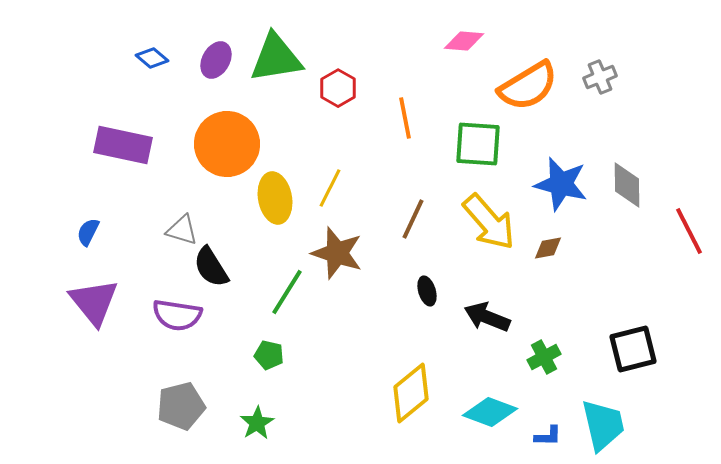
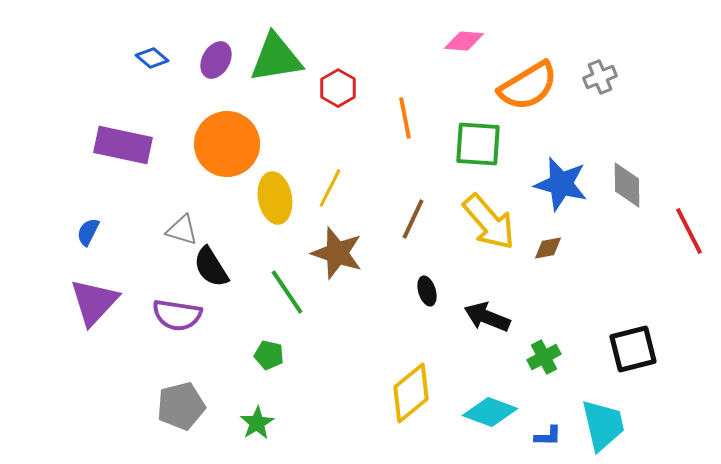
green line: rotated 66 degrees counterclockwise
purple triangle: rotated 22 degrees clockwise
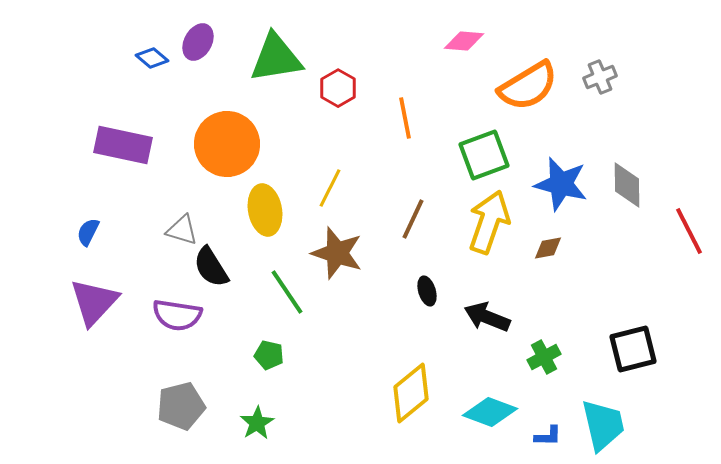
purple ellipse: moved 18 px left, 18 px up
green square: moved 6 px right, 11 px down; rotated 24 degrees counterclockwise
yellow ellipse: moved 10 px left, 12 px down
yellow arrow: rotated 120 degrees counterclockwise
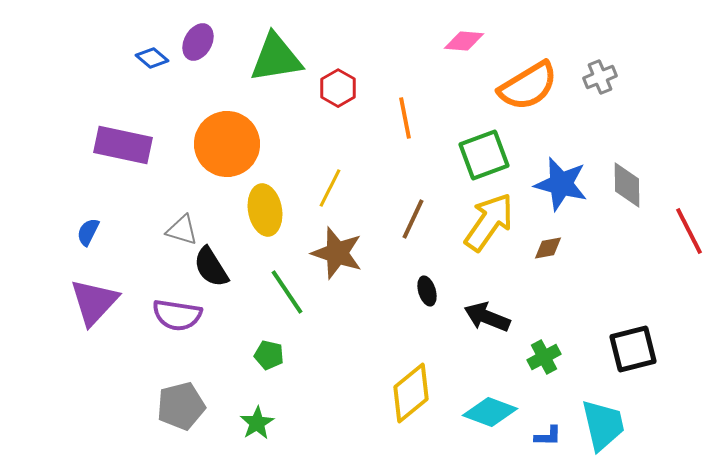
yellow arrow: rotated 16 degrees clockwise
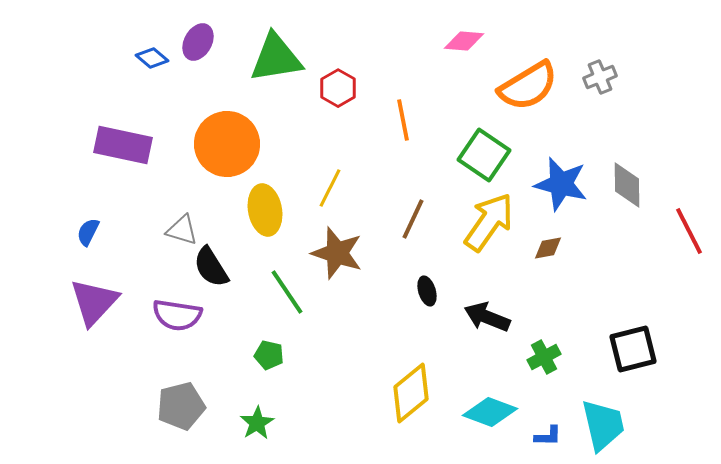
orange line: moved 2 px left, 2 px down
green square: rotated 36 degrees counterclockwise
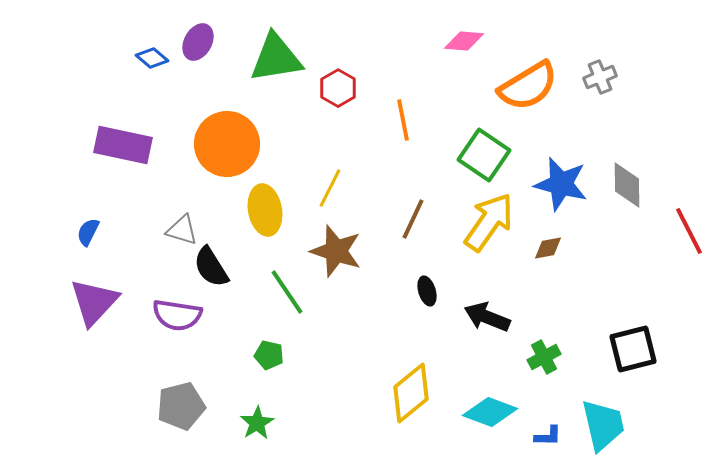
brown star: moved 1 px left, 2 px up
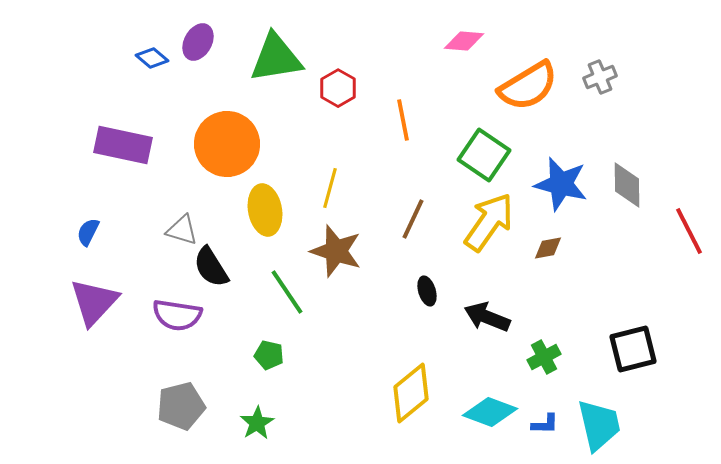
yellow line: rotated 12 degrees counterclockwise
cyan trapezoid: moved 4 px left
blue L-shape: moved 3 px left, 12 px up
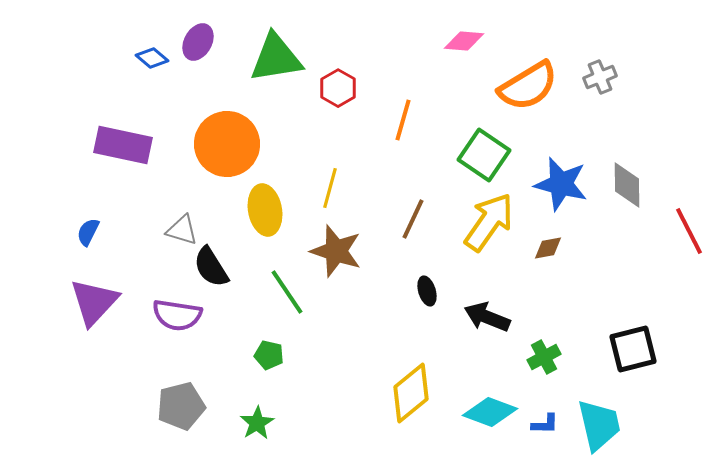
orange line: rotated 27 degrees clockwise
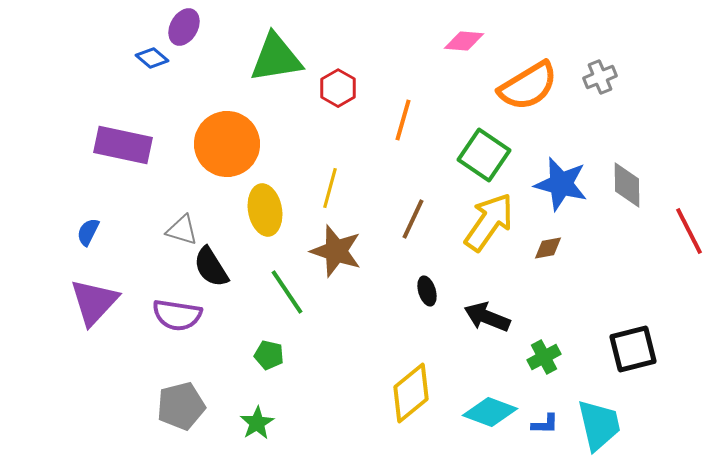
purple ellipse: moved 14 px left, 15 px up
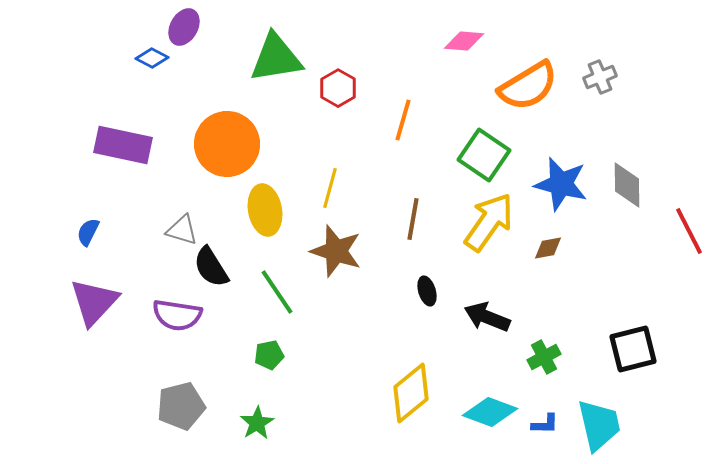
blue diamond: rotated 12 degrees counterclockwise
brown line: rotated 15 degrees counterclockwise
green line: moved 10 px left
green pentagon: rotated 24 degrees counterclockwise
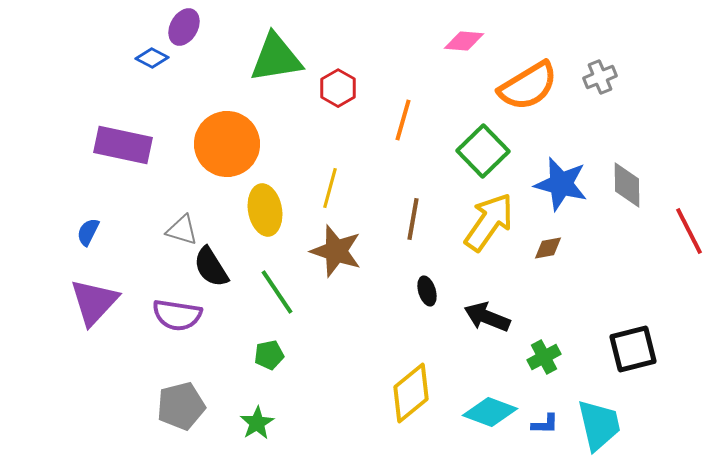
green square: moved 1 px left, 4 px up; rotated 12 degrees clockwise
